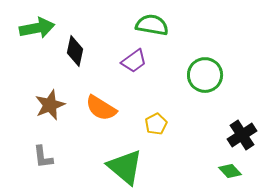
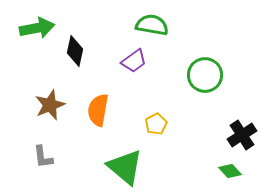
orange semicircle: moved 3 px left, 2 px down; rotated 68 degrees clockwise
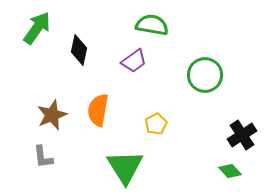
green arrow: rotated 44 degrees counterclockwise
black diamond: moved 4 px right, 1 px up
brown star: moved 2 px right, 10 px down
green triangle: rotated 18 degrees clockwise
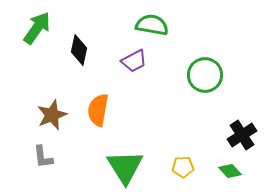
purple trapezoid: rotated 8 degrees clockwise
yellow pentagon: moved 27 px right, 43 px down; rotated 25 degrees clockwise
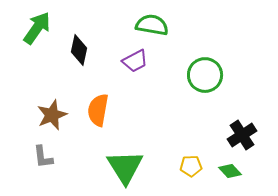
purple trapezoid: moved 1 px right
yellow pentagon: moved 8 px right, 1 px up
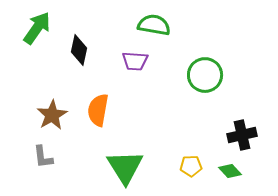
green semicircle: moved 2 px right
purple trapezoid: rotated 32 degrees clockwise
brown star: rotated 8 degrees counterclockwise
black cross: rotated 20 degrees clockwise
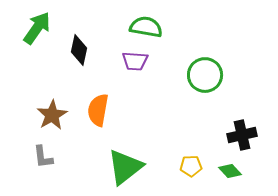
green semicircle: moved 8 px left, 2 px down
green triangle: rotated 24 degrees clockwise
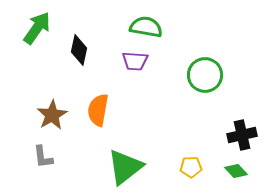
yellow pentagon: moved 1 px down
green diamond: moved 6 px right
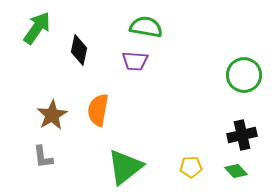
green circle: moved 39 px right
